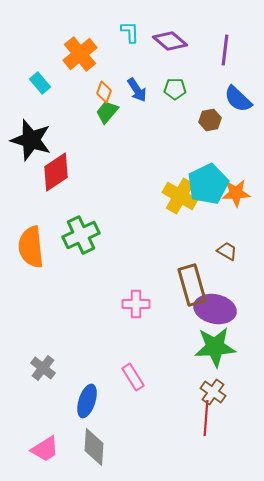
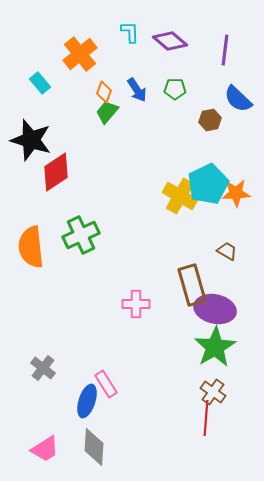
green star: rotated 27 degrees counterclockwise
pink rectangle: moved 27 px left, 7 px down
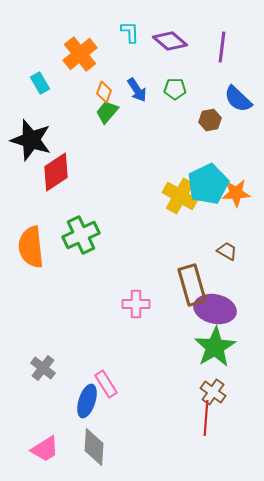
purple line: moved 3 px left, 3 px up
cyan rectangle: rotated 10 degrees clockwise
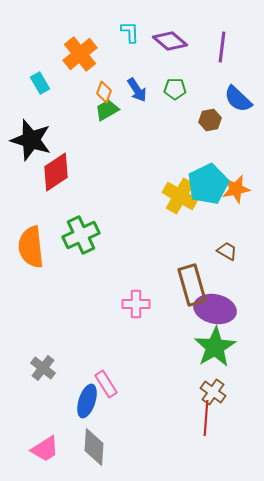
green trapezoid: moved 2 px up; rotated 20 degrees clockwise
orange star: moved 4 px up; rotated 8 degrees counterclockwise
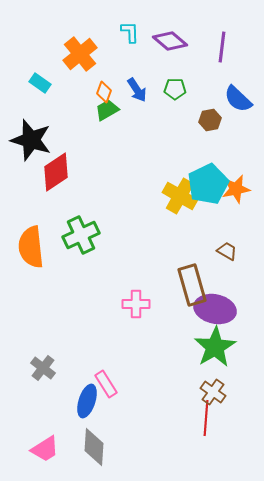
cyan rectangle: rotated 25 degrees counterclockwise
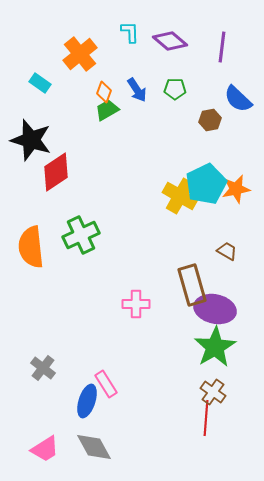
cyan pentagon: moved 2 px left
gray diamond: rotated 33 degrees counterclockwise
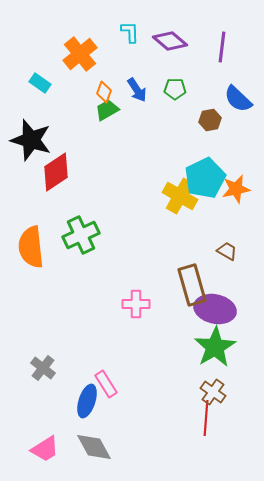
cyan pentagon: moved 1 px left, 6 px up
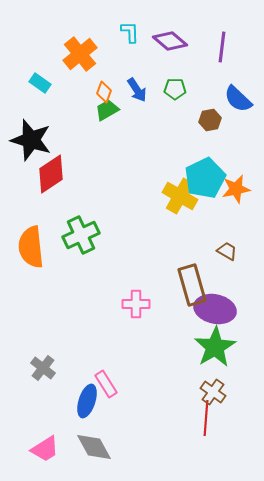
red diamond: moved 5 px left, 2 px down
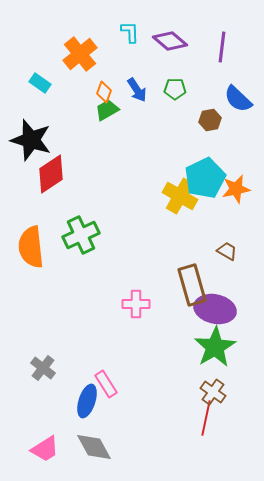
red line: rotated 8 degrees clockwise
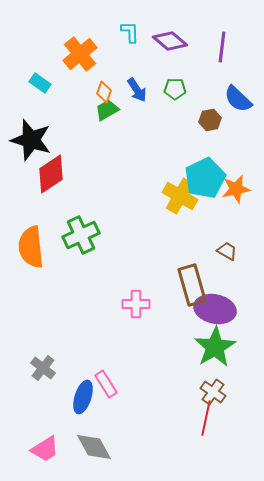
blue ellipse: moved 4 px left, 4 px up
